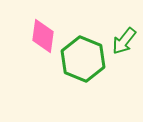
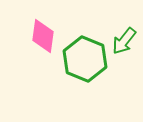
green hexagon: moved 2 px right
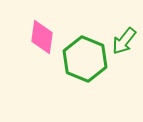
pink diamond: moved 1 px left, 1 px down
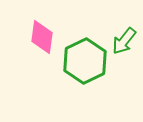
green hexagon: moved 2 px down; rotated 12 degrees clockwise
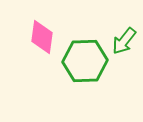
green hexagon: rotated 24 degrees clockwise
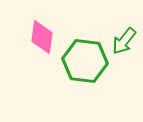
green hexagon: rotated 9 degrees clockwise
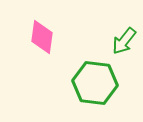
green hexagon: moved 10 px right, 22 px down
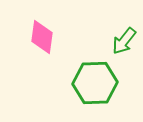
green hexagon: rotated 9 degrees counterclockwise
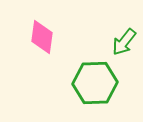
green arrow: moved 1 px down
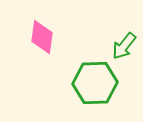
green arrow: moved 4 px down
